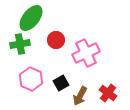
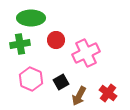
green ellipse: rotated 52 degrees clockwise
black square: moved 1 px up
brown arrow: moved 1 px left
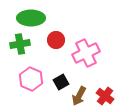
red cross: moved 3 px left, 3 px down
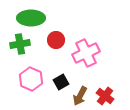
brown arrow: moved 1 px right
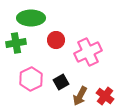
green cross: moved 4 px left, 1 px up
pink cross: moved 2 px right, 1 px up
pink hexagon: rotated 10 degrees clockwise
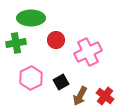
pink hexagon: moved 1 px up
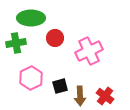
red circle: moved 1 px left, 2 px up
pink cross: moved 1 px right, 1 px up
black square: moved 1 px left, 4 px down; rotated 14 degrees clockwise
brown arrow: rotated 30 degrees counterclockwise
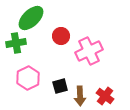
green ellipse: rotated 44 degrees counterclockwise
red circle: moved 6 px right, 2 px up
pink hexagon: moved 3 px left
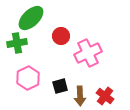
green cross: moved 1 px right
pink cross: moved 1 px left, 2 px down
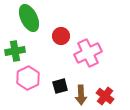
green ellipse: moved 2 px left; rotated 72 degrees counterclockwise
green cross: moved 2 px left, 8 px down
brown arrow: moved 1 px right, 1 px up
